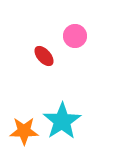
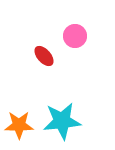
cyan star: rotated 27 degrees clockwise
orange star: moved 5 px left, 6 px up
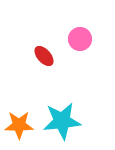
pink circle: moved 5 px right, 3 px down
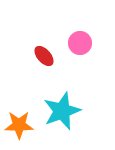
pink circle: moved 4 px down
cyan star: moved 10 px up; rotated 15 degrees counterclockwise
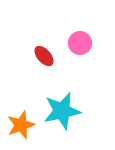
cyan star: rotated 9 degrees clockwise
orange star: moved 2 px right; rotated 20 degrees counterclockwise
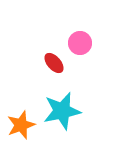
red ellipse: moved 10 px right, 7 px down
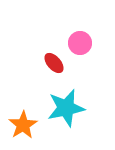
cyan star: moved 4 px right, 3 px up
orange star: moved 2 px right; rotated 12 degrees counterclockwise
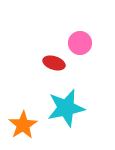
red ellipse: rotated 30 degrees counterclockwise
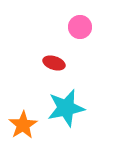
pink circle: moved 16 px up
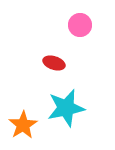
pink circle: moved 2 px up
